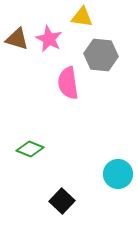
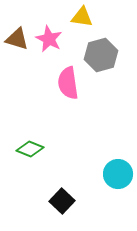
gray hexagon: rotated 20 degrees counterclockwise
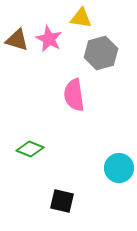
yellow triangle: moved 1 px left, 1 px down
brown triangle: moved 1 px down
gray hexagon: moved 2 px up
pink semicircle: moved 6 px right, 12 px down
cyan circle: moved 1 px right, 6 px up
black square: rotated 30 degrees counterclockwise
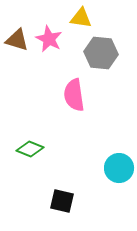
gray hexagon: rotated 20 degrees clockwise
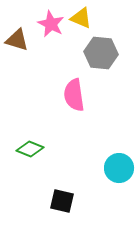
yellow triangle: rotated 15 degrees clockwise
pink star: moved 2 px right, 15 px up
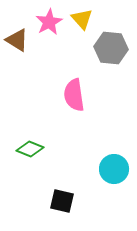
yellow triangle: moved 1 px right, 1 px down; rotated 25 degrees clockwise
pink star: moved 2 px left, 2 px up; rotated 16 degrees clockwise
brown triangle: rotated 15 degrees clockwise
gray hexagon: moved 10 px right, 5 px up
cyan circle: moved 5 px left, 1 px down
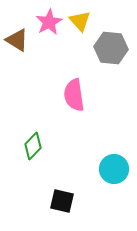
yellow triangle: moved 2 px left, 2 px down
green diamond: moved 3 px right, 3 px up; rotated 68 degrees counterclockwise
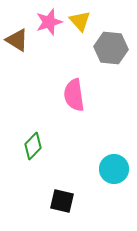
pink star: rotated 12 degrees clockwise
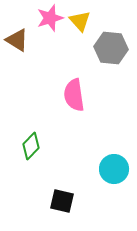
pink star: moved 1 px right, 4 px up
green diamond: moved 2 px left
